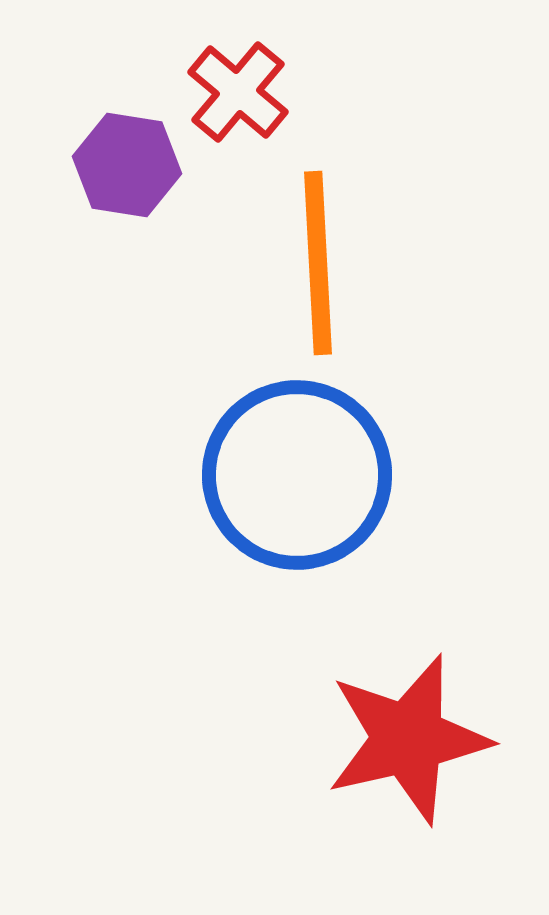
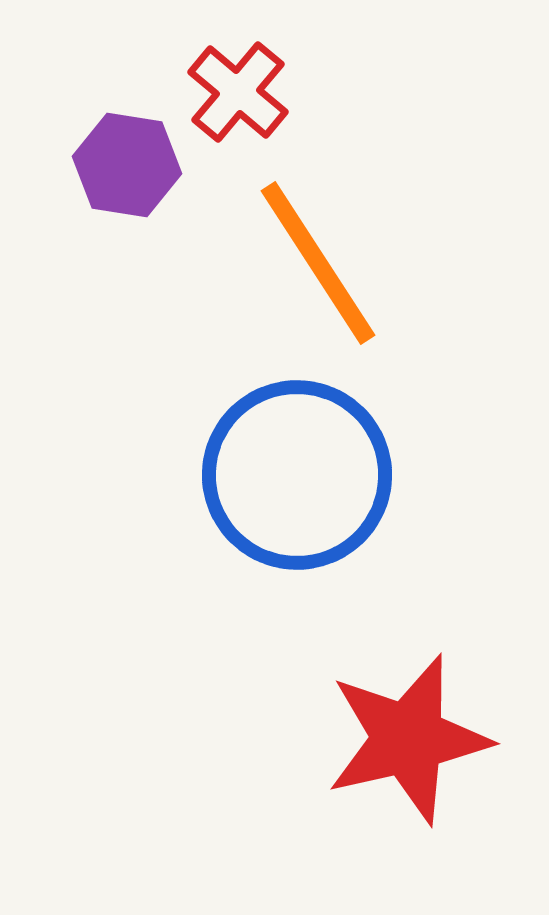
orange line: rotated 30 degrees counterclockwise
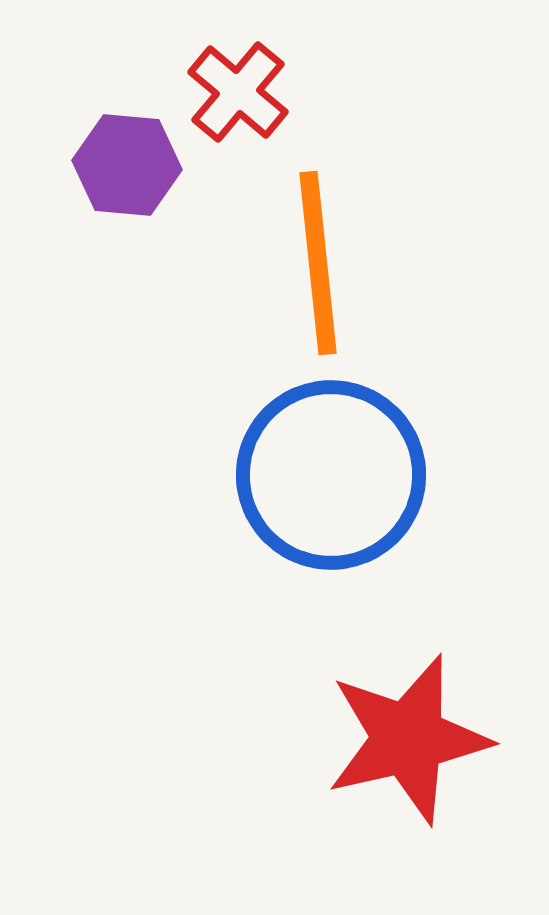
purple hexagon: rotated 4 degrees counterclockwise
orange line: rotated 27 degrees clockwise
blue circle: moved 34 px right
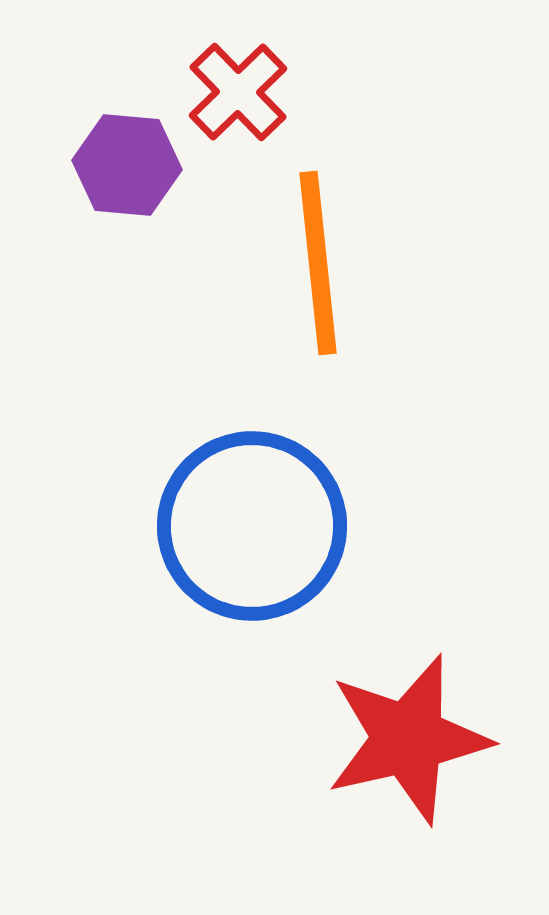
red cross: rotated 6 degrees clockwise
blue circle: moved 79 px left, 51 px down
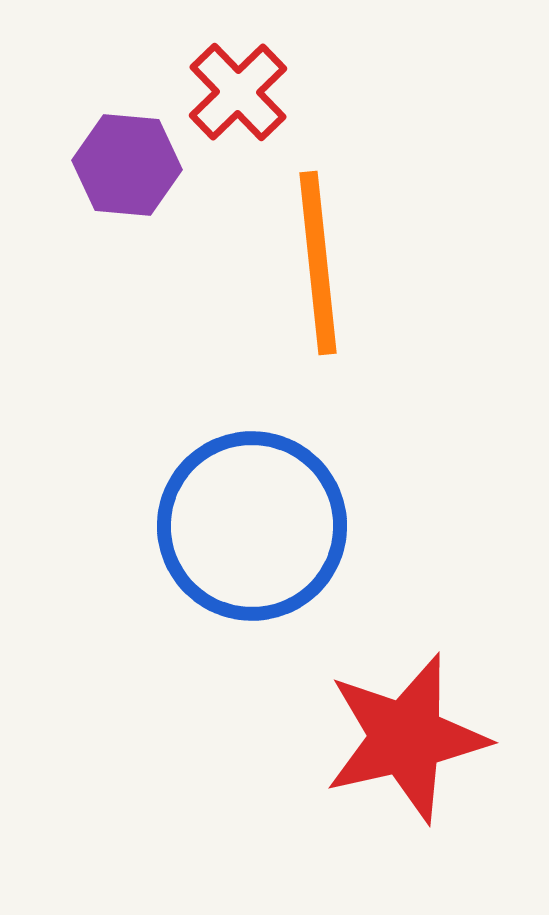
red star: moved 2 px left, 1 px up
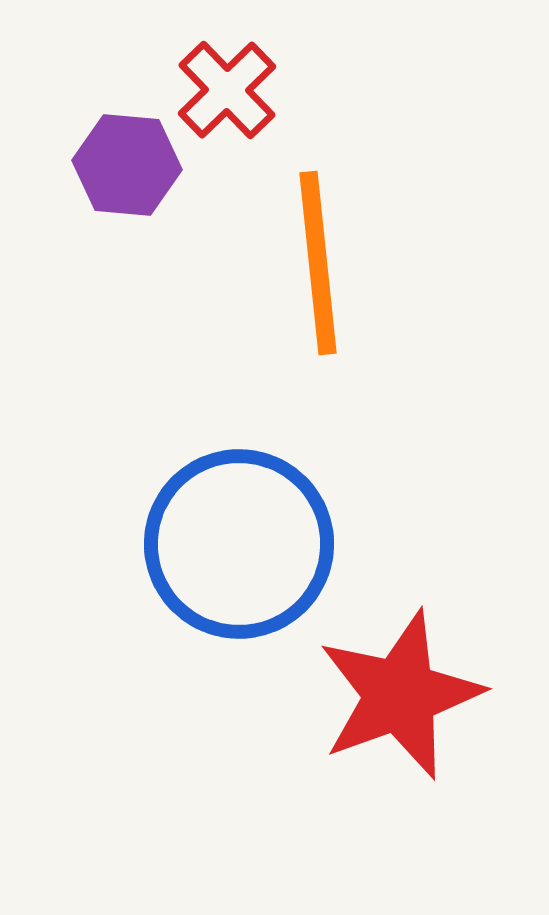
red cross: moved 11 px left, 2 px up
blue circle: moved 13 px left, 18 px down
red star: moved 6 px left, 43 px up; rotated 7 degrees counterclockwise
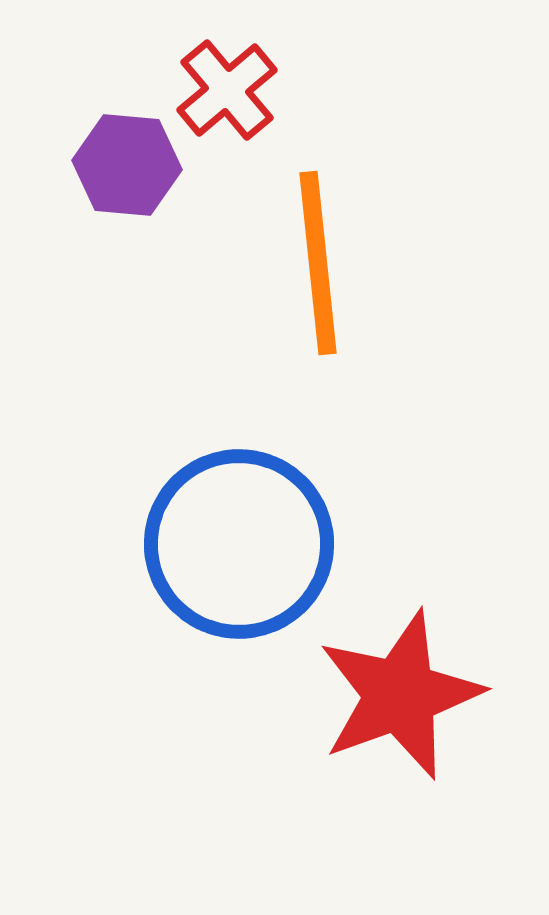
red cross: rotated 4 degrees clockwise
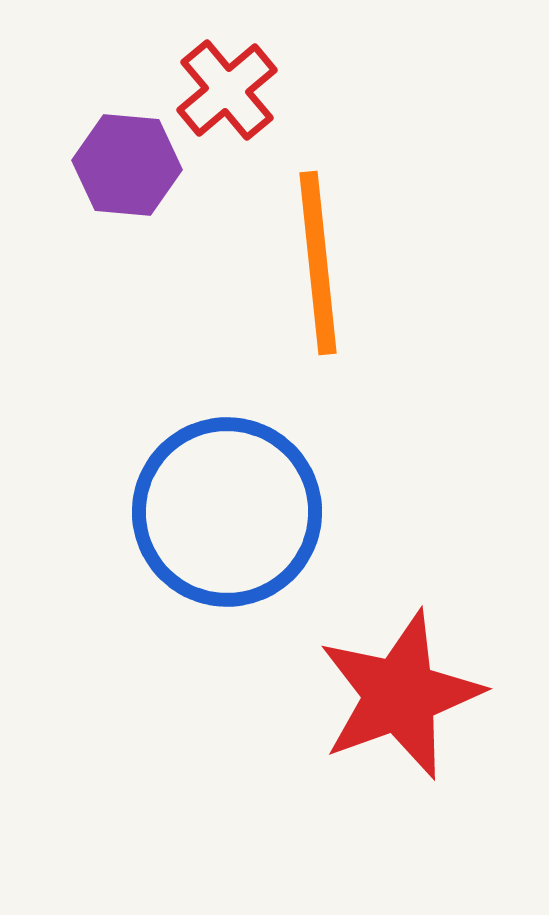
blue circle: moved 12 px left, 32 px up
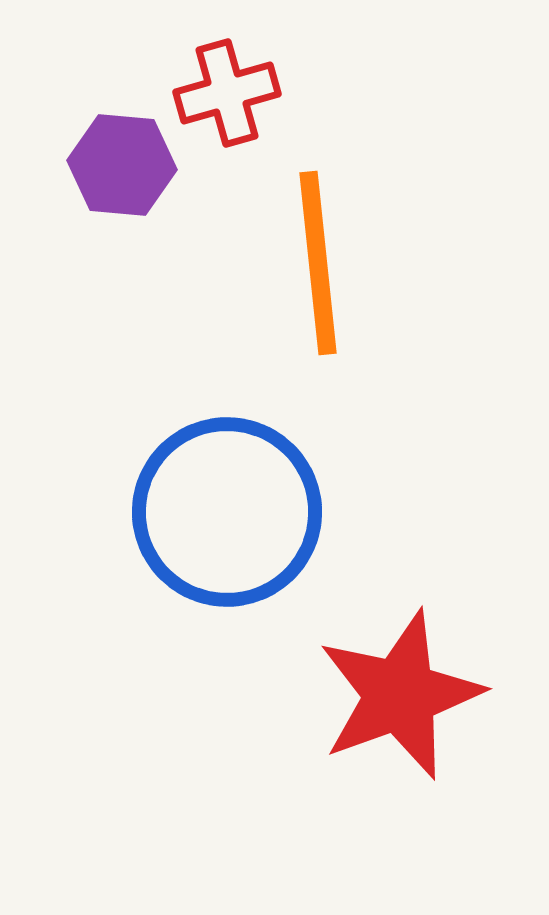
red cross: moved 3 px down; rotated 24 degrees clockwise
purple hexagon: moved 5 px left
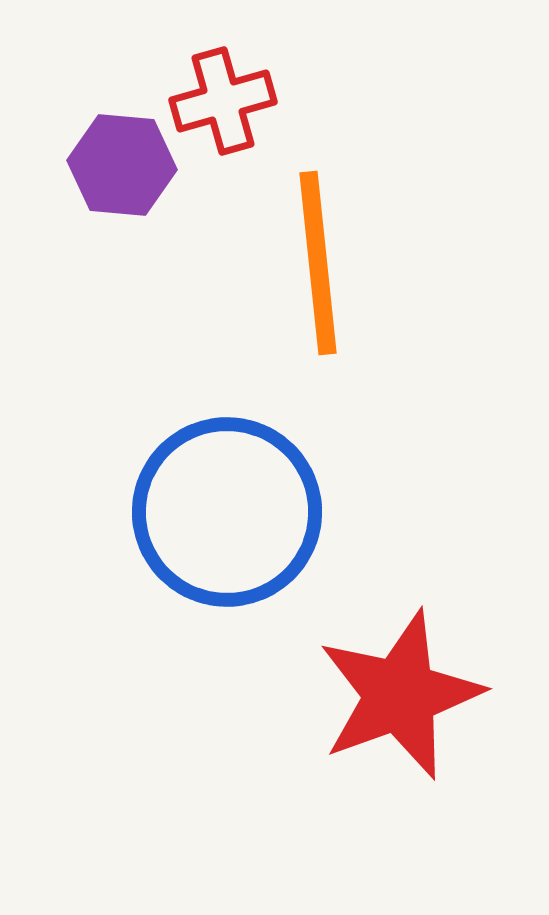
red cross: moved 4 px left, 8 px down
